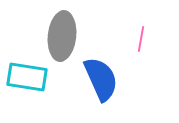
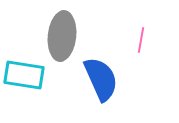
pink line: moved 1 px down
cyan rectangle: moved 3 px left, 2 px up
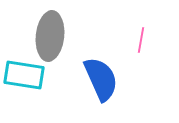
gray ellipse: moved 12 px left
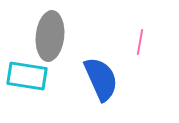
pink line: moved 1 px left, 2 px down
cyan rectangle: moved 3 px right, 1 px down
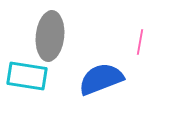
blue semicircle: rotated 87 degrees counterclockwise
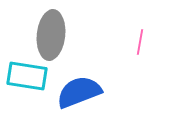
gray ellipse: moved 1 px right, 1 px up
blue semicircle: moved 22 px left, 13 px down
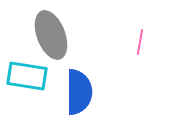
gray ellipse: rotated 27 degrees counterclockwise
blue semicircle: rotated 111 degrees clockwise
